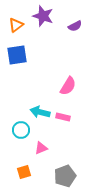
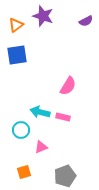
purple semicircle: moved 11 px right, 5 px up
pink triangle: moved 1 px up
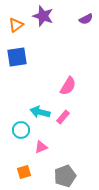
purple semicircle: moved 2 px up
blue square: moved 2 px down
pink rectangle: rotated 64 degrees counterclockwise
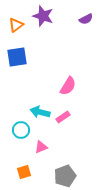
pink rectangle: rotated 16 degrees clockwise
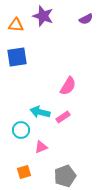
orange triangle: rotated 42 degrees clockwise
